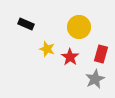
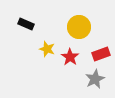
red rectangle: rotated 54 degrees clockwise
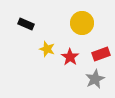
yellow circle: moved 3 px right, 4 px up
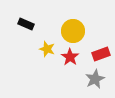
yellow circle: moved 9 px left, 8 px down
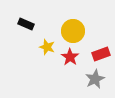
yellow star: moved 2 px up
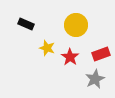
yellow circle: moved 3 px right, 6 px up
yellow star: moved 1 px down
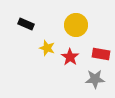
red rectangle: rotated 30 degrees clockwise
gray star: rotated 24 degrees clockwise
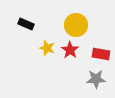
red star: moved 7 px up
gray star: moved 1 px right
